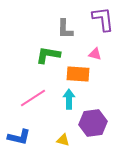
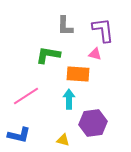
purple L-shape: moved 11 px down
gray L-shape: moved 3 px up
pink line: moved 7 px left, 2 px up
blue L-shape: moved 2 px up
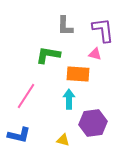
pink line: rotated 24 degrees counterclockwise
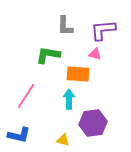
purple L-shape: rotated 88 degrees counterclockwise
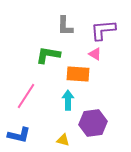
pink triangle: rotated 16 degrees clockwise
cyan arrow: moved 1 px left, 1 px down
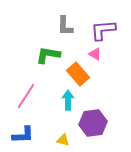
orange rectangle: rotated 45 degrees clockwise
blue L-shape: moved 4 px right; rotated 15 degrees counterclockwise
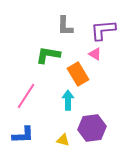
orange rectangle: rotated 10 degrees clockwise
purple hexagon: moved 1 px left, 5 px down
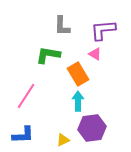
gray L-shape: moved 3 px left
cyan arrow: moved 10 px right, 1 px down
yellow triangle: rotated 40 degrees counterclockwise
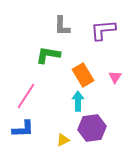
pink triangle: moved 20 px right, 23 px down; rotated 32 degrees clockwise
orange rectangle: moved 5 px right, 1 px down
blue L-shape: moved 6 px up
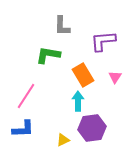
purple L-shape: moved 11 px down
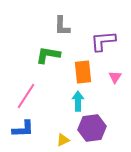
orange rectangle: moved 3 px up; rotated 25 degrees clockwise
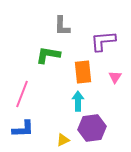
pink line: moved 4 px left, 2 px up; rotated 12 degrees counterclockwise
